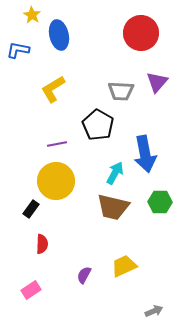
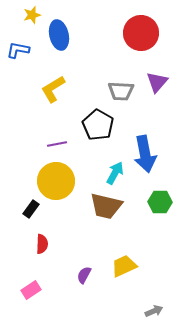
yellow star: rotated 24 degrees clockwise
brown trapezoid: moved 7 px left, 1 px up
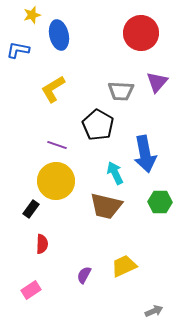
purple line: moved 1 px down; rotated 30 degrees clockwise
cyan arrow: rotated 55 degrees counterclockwise
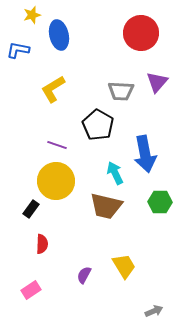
yellow trapezoid: rotated 84 degrees clockwise
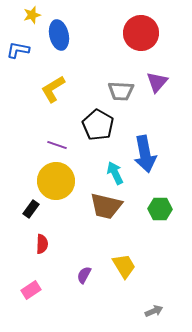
green hexagon: moved 7 px down
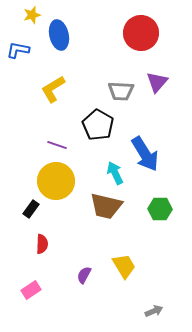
blue arrow: rotated 21 degrees counterclockwise
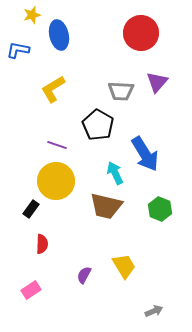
green hexagon: rotated 20 degrees clockwise
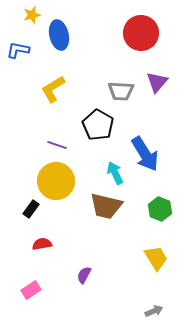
red semicircle: rotated 102 degrees counterclockwise
yellow trapezoid: moved 32 px right, 8 px up
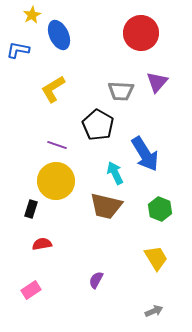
yellow star: rotated 12 degrees counterclockwise
blue ellipse: rotated 12 degrees counterclockwise
black rectangle: rotated 18 degrees counterclockwise
purple semicircle: moved 12 px right, 5 px down
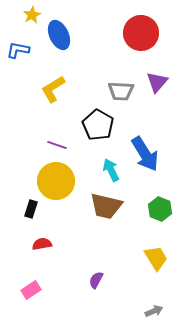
cyan arrow: moved 4 px left, 3 px up
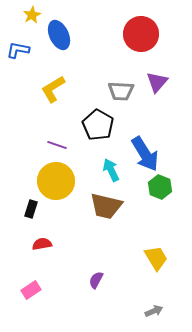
red circle: moved 1 px down
green hexagon: moved 22 px up
